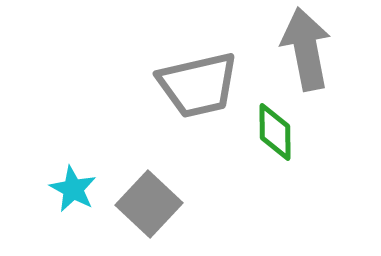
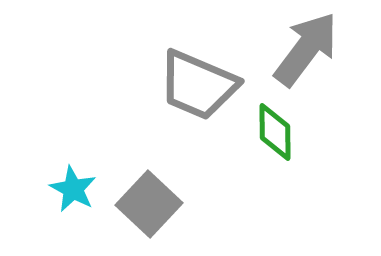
gray arrow: rotated 48 degrees clockwise
gray trapezoid: rotated 36 degrees clockwise
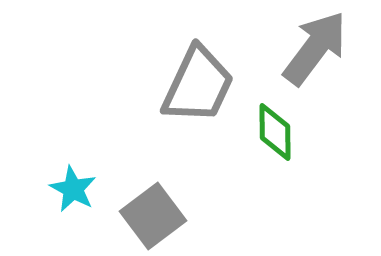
gray arrow: moved 9 px right, 1 px up
gray trapezoid: rotated 88 degrees counterclockwise
gray square: moved 4 px right, 12 px down; rotated 10 degrees clockwise
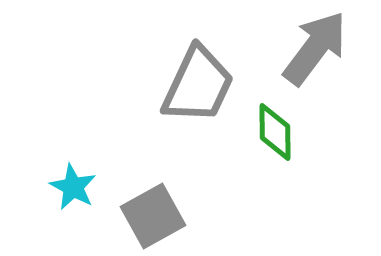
cyan star: moved 2 px up
gray square: rotated 8 degrees clockwise
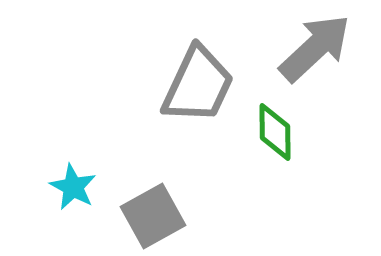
gray arrow: rotated 10 degrees clockwise
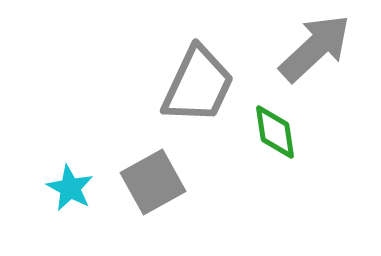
green diamond: rotated 8 degrees counterclockwise
cyan star: moved 3 px left, 1 px down
gray square: moved 34 px up
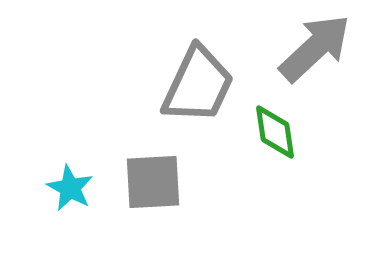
gray square: rotated 26 degrees clockwise
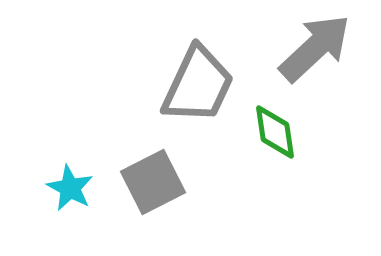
gray square: rotated 24 degrees counterclockwise
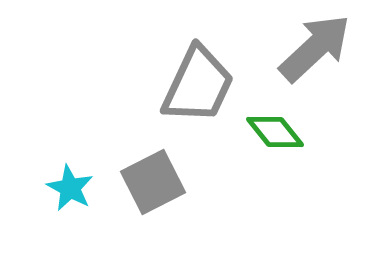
green diamond: rotated 30 degrees counterclockwise
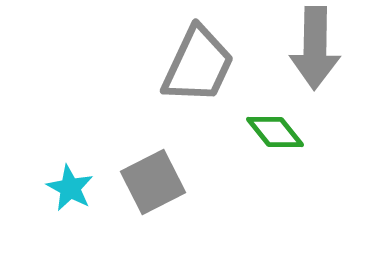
gray arrow: rotated 134 degrees clockwise
gray trapezoid: moved 20 px up
